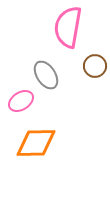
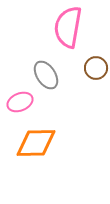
brown circle: moved 1 px right, 2 px down
pink ellipse: moved 1 px left, 1 px down; rotated 10 degrees clockwise
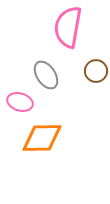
brown circle: moved 3 px down
pink ellipse: rotated 40 degrees clockwise
orange diamond: moved 6 px right, 5 px up
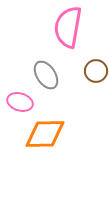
orange diamond: moved 3 px right, 4 px up
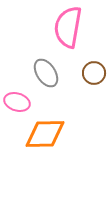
brown circle: moved 2 px left, 2 px down
gray ellipse: moved 2 px up
pink ellipse: moved 3 px left
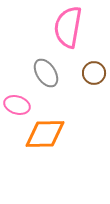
pink ellipse: moved 3 px down
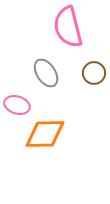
pink semicircle: rotated 24 degrees counterclockwise
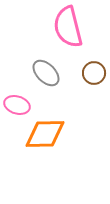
gray ellipse: rotated 12 degrees counterclockwise
